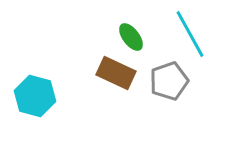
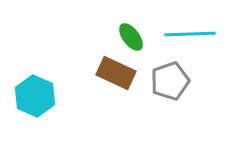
cyan line: rotated 63 degrees counterclockwise
gray pentagon: moved 1 px right
cyan hexagon: rotated 9 degrees clockwise
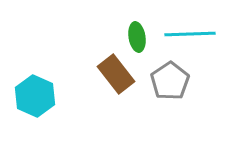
green ellipse: moved 6 px right; rotated 28 degrees clockwise
brown rectangle: moved 1 px down; rotated 27 degrees clockwise
gray pentagon: rotated 15 degrees counterclockwise
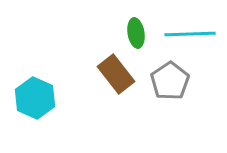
green ellipse: moved 1 px left, 4 px up
cyan hexagon: moved 2 px down
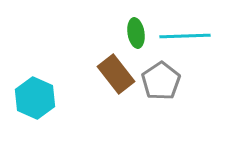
cyan line: moved 5 px left, 2 px down
gray pentagon: moved 9 px left
